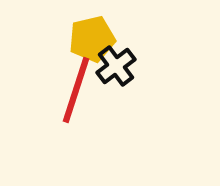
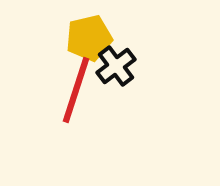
yellow pentagon: moved 3 px left, 1 px up
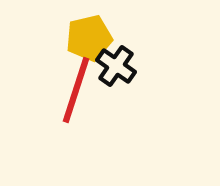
black cross: rotated 18 degrees counterclockwise
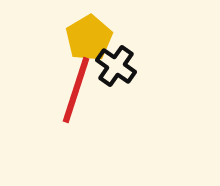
yellow pentagon: rotated 18 degrees counterclockwise
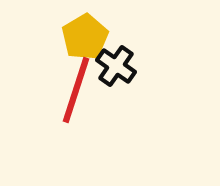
yellow pentagon: moved 4 px left, 1 px up
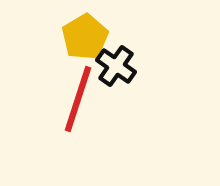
red line: moved 2 px right, 9 px down
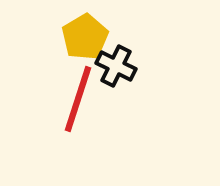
black cross: rotated 9 degrees counterclockwise
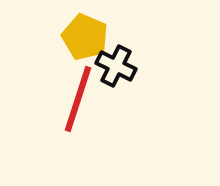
yellow pentagon: rotated 18 degrees counterclockwise
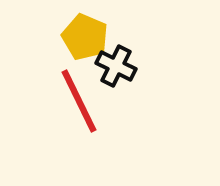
red line: moved 1 px right, 2 px down; rotated 44 degrees counterclockwise
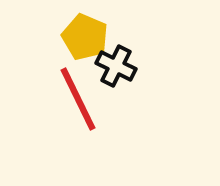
red line: moved 1 px left, 2 px up
